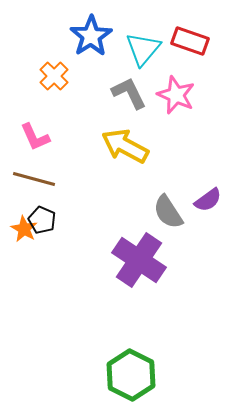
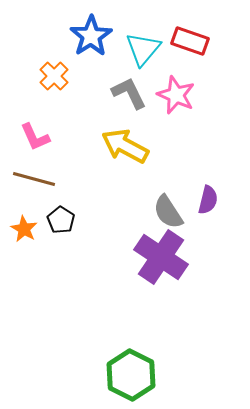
purple semicircle: rotated 40 degrees counterclockwise
black pentagon: moved 19 px right; rotated 8 degrees clockwise
purple cross: moved 22 px right, 3 px up
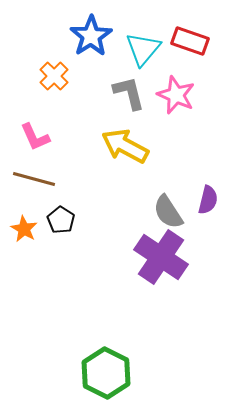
gray L-shape: rotated 12 degrees clockwise
green hexagon: moved 25 px left, 2 px up
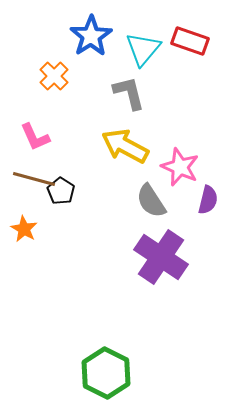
pink star: moved 4 px right, 72 px down
gray semicircle: moved 17 px left, 11 px up
black pentagon: moved 29 px up
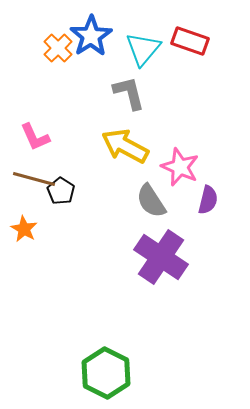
orange cross: moved 4 px right, 28 px up
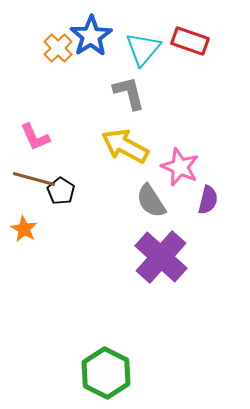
purple cross: rotated 8 degrees clockwise
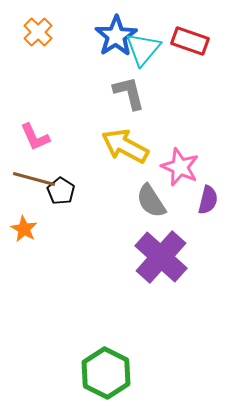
blue star: moved 25 px right
orange cross: moved 20 px left, 16 px up
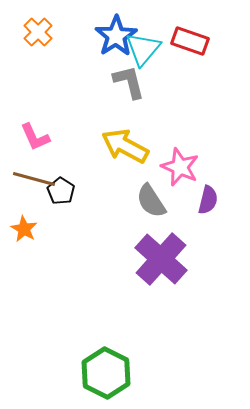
gray L-shape: moved 11 px up
purple cross: moved 2 px down
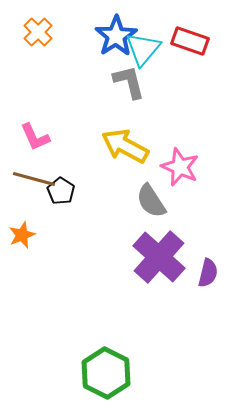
purple semicircle: moved 73 px down
orange star: moved 2 px left, 6 px down; rotated 20 degrees clockwise
purple cross: moved 2 px left, 2 px up
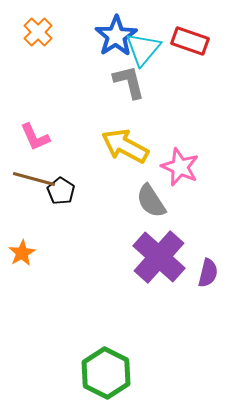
orange star: moved 18 px down; rotated 8 degrees counterclockwise
